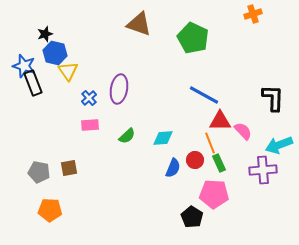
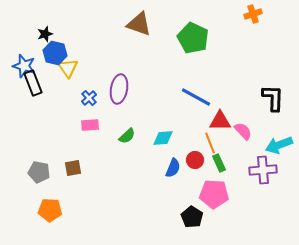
yellow triangle: moved 3 px up
blue line: moved 8 px left, 2 px down
brown square: moved 4 px right
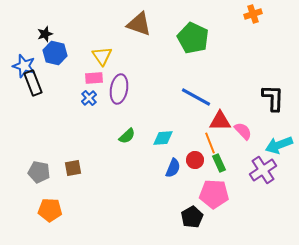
yellow triangle: moved 34 px right, 12 px up
pink rectangle: moved 4 px right, 47 px up
purple cross: rotated 28 degrees counterclockwise
black pentagon: rotated 10 degrees clockwise
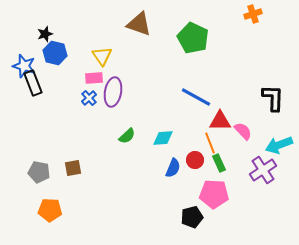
purple ellipse: moved 6 px left, 3 px down
black pentagon: rotated 15 degrees clockwise
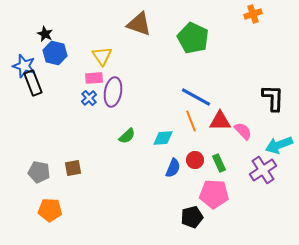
black star: rotated 28 degrees counterclockwise
orange line: moved 19 px left, 22 px up
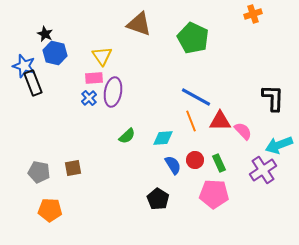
blue semicircle: moved 3 px up; rotated 54 degrees counterclockwise
black pentagon: moved 34 px left, 18 px up; rotated 25 degrees counterclockwise
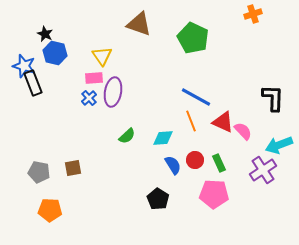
red triangle: moved 3 px right, 1 px down; rotated 25 degrees clockwise
